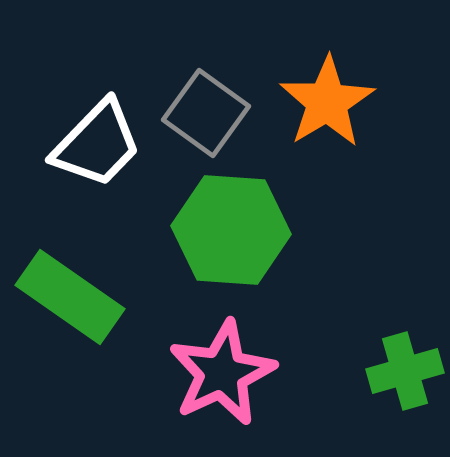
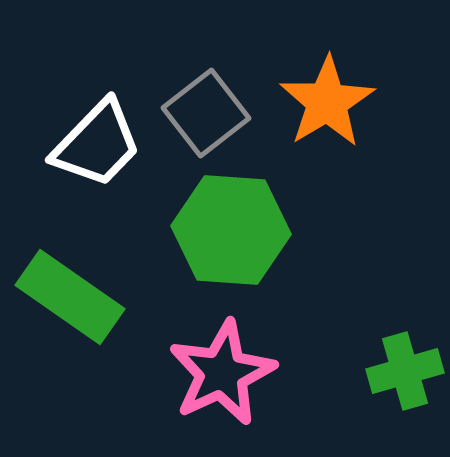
gray square: rotated 16 degrees clockwise
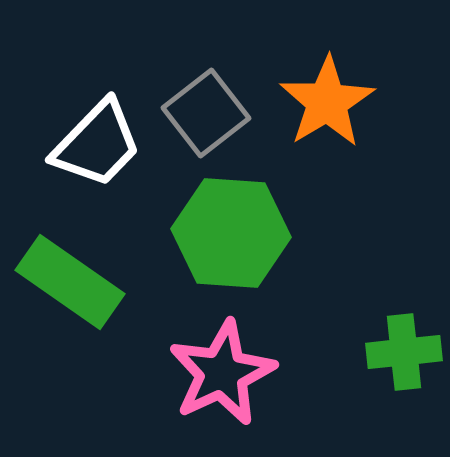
green hexagon: moved 3 px down
green rectangle: moved 15 px up
green cross: moved 1 px left, 19 px up; rotated 10 degrees clockwise
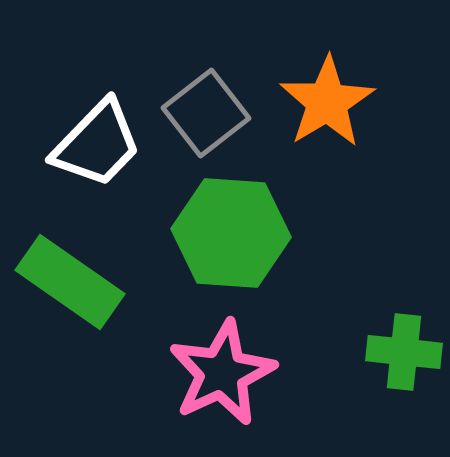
green cross: rotated 12 degrees clockwise
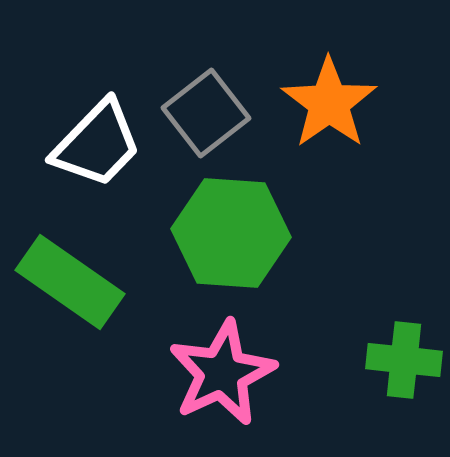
orange star: moved 2 px right, 1 px down; rotated 4 degrees counterclockwise
green cross: moved 8 px down
